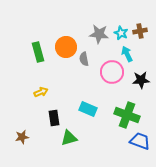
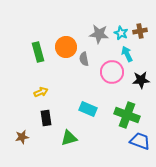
black rectangle: moved 8 px left
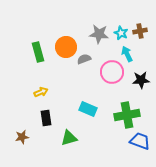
gray semicircle: rotated 80 degrees clockwise
green cross: rotated 30 degrees counterclockwise
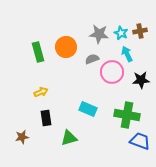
gray semicircle: moved 8 px right
green cross: rotated 20 degrees clockwise
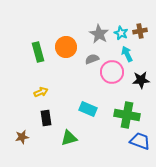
gray star: rotated 24 degrees clockwise
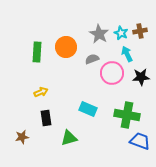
green rectangle: moved 1 px left; rotated 18 degrees clockwise
pink circle: moved 1 px down
black star: moved 3 px up
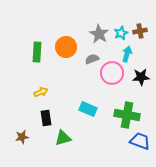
cyan star: rotated 24 degrees clockwise
cyan arrow: rotated 42 degrees clockwise
green triangle: moved 6 px left
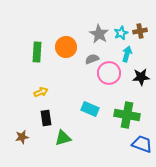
pink circle: moved 3 px left
cyan rectangle: moved 2 px right
blue trapezoid: moved 2 px right, 3 px down
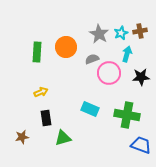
blue trapezoid: moved 1 px left, 1 px down
